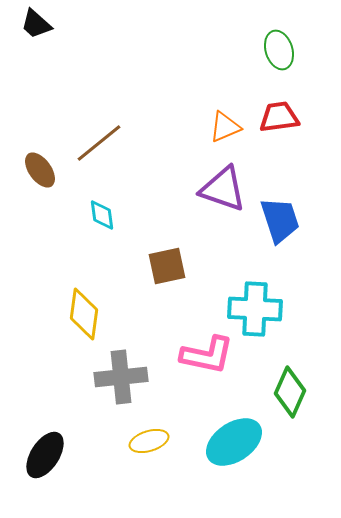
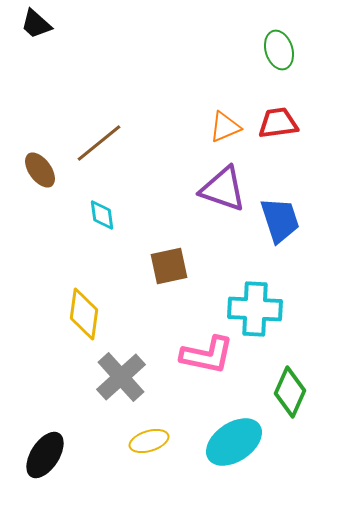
red trapezoid: moved 1 px left, 6 px down
brown square: moved 2 px right
gray cross: rotated 36 degrees counterclockwise
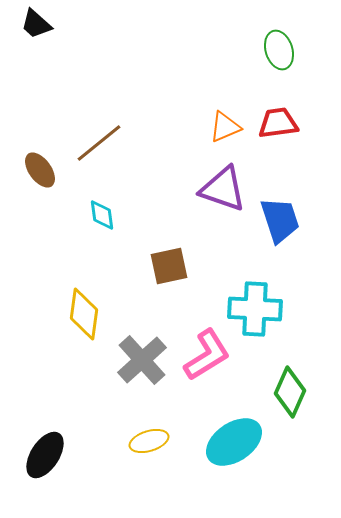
pink L-shape: rotated 44 degrees counterclockwise
gray cross: moved 21 px right, 17 px up
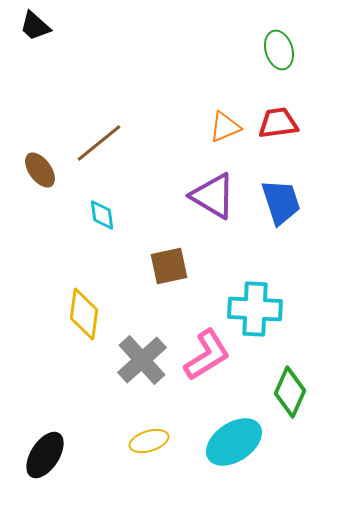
black trapezoid: moved 1 px left, 2 px down
purple triangle: moved 10 px left, 7 px down; rotated 12 degrees clockwise
blue trapezoid: moved 1 px right, 18 px up
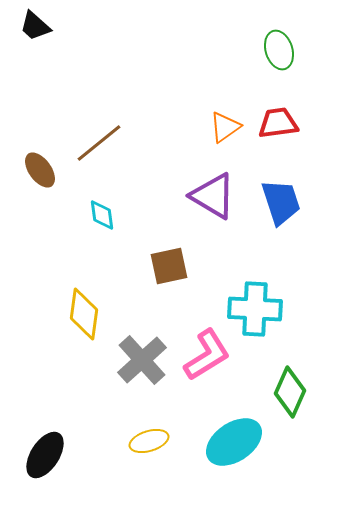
orange triangle: rotated 12 degrees counterclockwise
